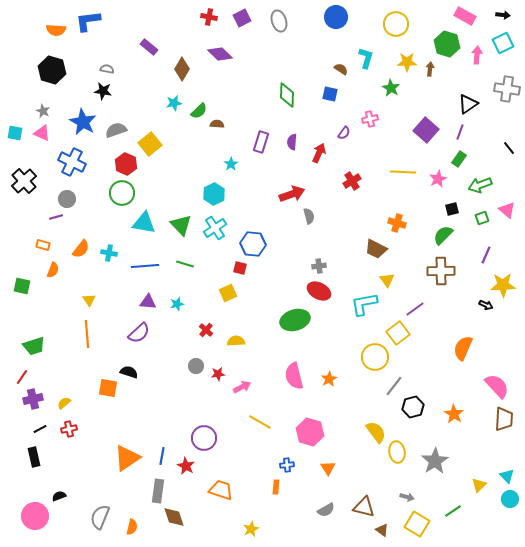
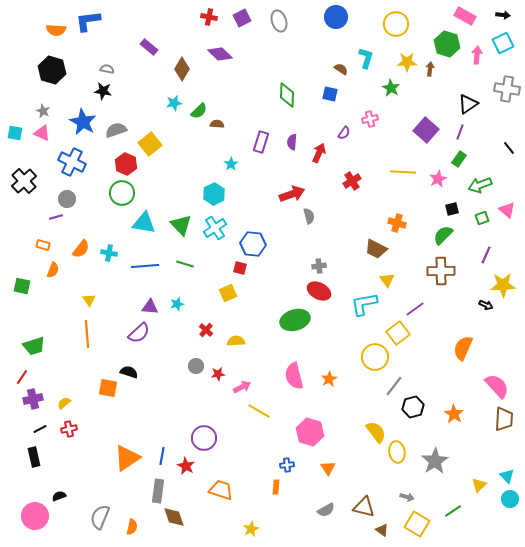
purple triangle at (148, 302): moved 2 px right, 5 px down
yellow line at (260, 422): moved 1 px left, 11 px up
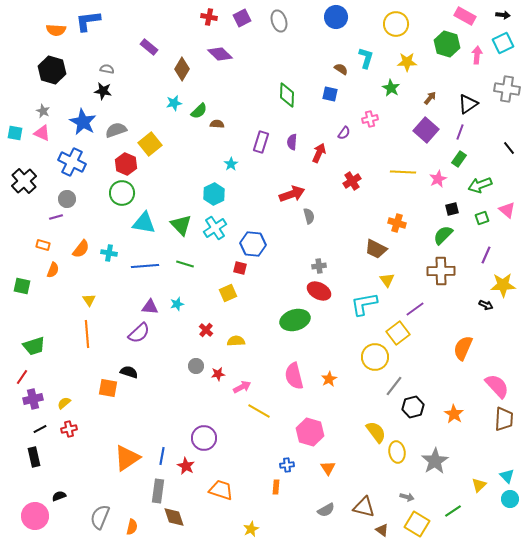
brown arrow at (430, 69): moved 29 px down; rotated 32 degrees clockwise
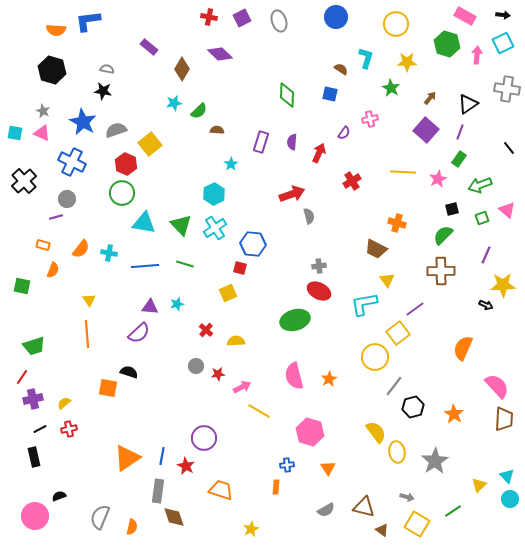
brown semicircle at (217, 124): moved 6 px down
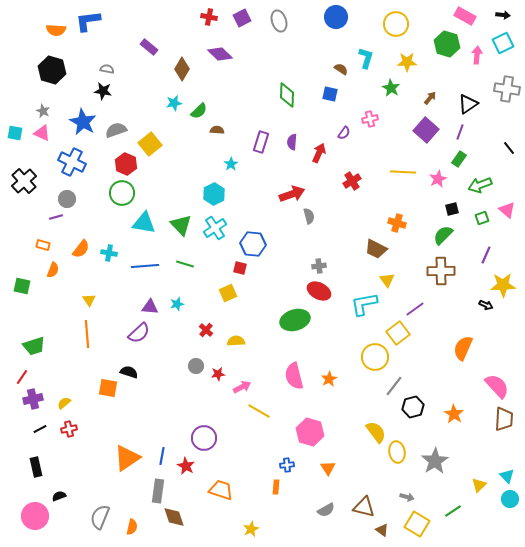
black rectangle at (34, 457): moved 2 px right, 10 px down
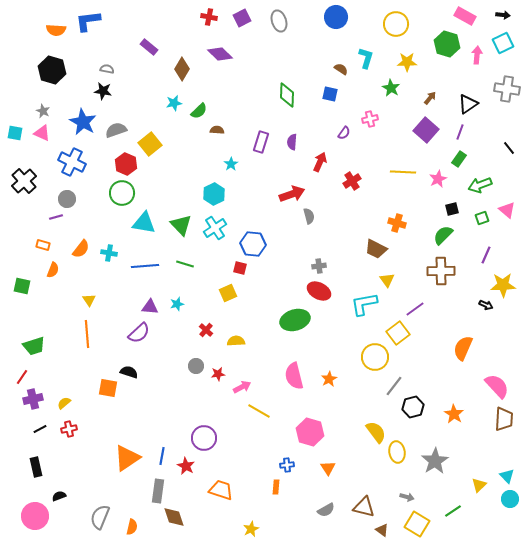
red arrow at (319, 153): moved 1 px right, 9 px down
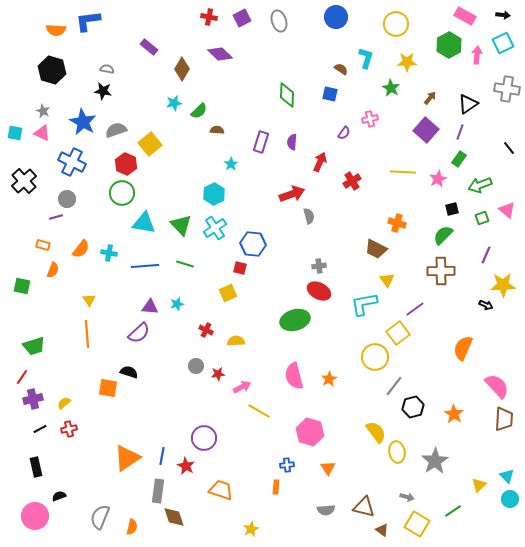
green hexagon at (447, 44): moved 2 px right, 1 px down; rotated 15 degrees clockwise
red cross at (206, 330): rotated 16 degrees counterclockwise
gray semicircle at (326, 510): rotated 24 degrees clockwise
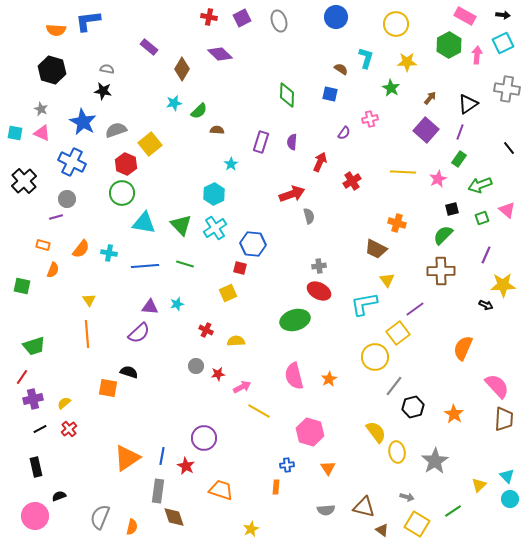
gray star at (43, 111): moved 2 px left, 2 px up
red cross at (69, 429): rotated 28 degrees counterclockwise
